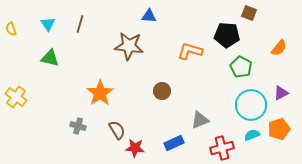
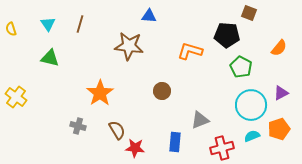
cyan semicircle: moved 1 px down
blue rectangle: moved 1 px right, 1 px up; rotated 60 degrees counterclockwise
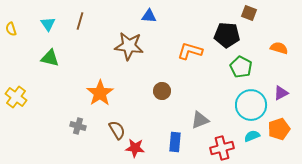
brown line: moved 3 px up
orange semicircle: rotated 114 degrees counterclockwise
